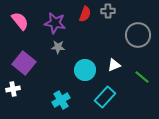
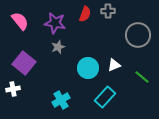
gray star: rotated 24 degrees counterclockwise
cyan circle: moved 3 px right, 2 px up
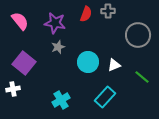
red semicircle: moved 1 px right
cyan circle: moved 6 px up
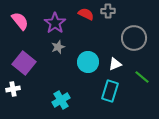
red semicircle: rotated 84 degrees counterclockwise
purple star: rotated 25 degrees clockwise
gray circle: moved 4 px left, 3 px down
white triangle: moved 1 px right, 1 px up
cyan rectangle: moved 5 px right, 6 px up; rotated 25 degrees counterclockwise
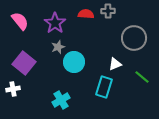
red semicircle: rotated 21 degrees counterclockwise
cyan circle: moved 14 px left
cyan rectangle: moved 6 px left, 4 px up
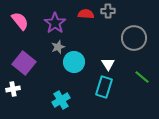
white triangle: moved 7 px left; rotated 40 degrees counterclockwise
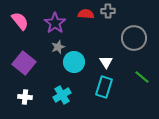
white triangle: moved 2 px left, 2 px up
white cross: moved 12 px right, 8 px down; rotated 16 degrees clockwise
cyan cross: moved 1 px right, 5 px up
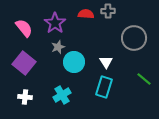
pink semicircle: moved 4 px right, 7 px down
green line: moved 2 px right, 2 px down
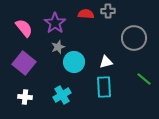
white triangle: rotated 48 degrees clockwise
cyan rectangle: rotated 20 degrees counterclockwise
